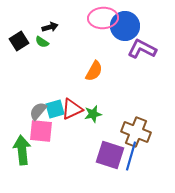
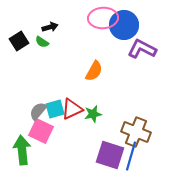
blue circle: moved 1 px left, 1 px up
pink square: rotated 20 degrees clockwise
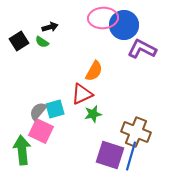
red triangle: moved 10 px right, 15 px up
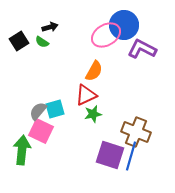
pink ellipse: moved 3 px right, 17 px down; rotated 28 degrees counterclockwise
red triangle: moved 4 px right, 1 px down
green arrow: rotated 12 degrees clockwise
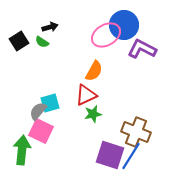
cyan square: moved 5 px left, 6 px up
blue line: rotated 16 degrees clockwise
